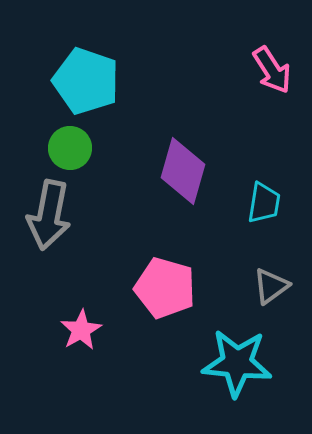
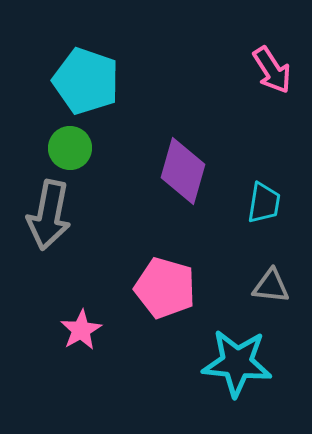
gray triangle: rotated 42 degrees clockwise
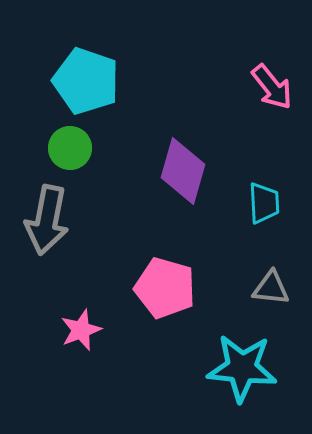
pink arrow: moved 17 px down; rotated 6 degrees counterclockwise
cyan trapezoid: rotated 12 degrees counterclockwise
gray arrow: moved 2 px left, 5 px down
gray triangle: moved 2 px down
pink star: rotated 9 degrees clockwise
cyan star: moved 5 px right, 5 px down
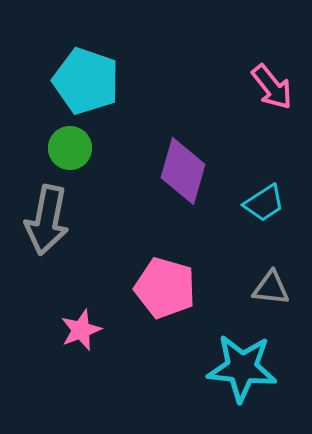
cyan trapezoid: rotated 60 degrees clockwise
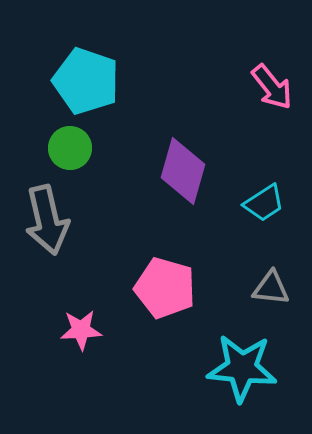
gray arrow: rotated 24 degrees counterclockwise
pink star: rotated 18 degrees clockwise
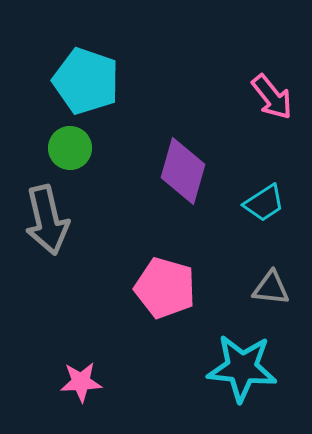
pink arrow: moved 10 px down
pink star: moved 52 px down
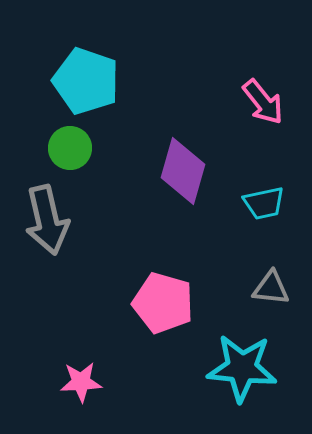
pink arrow: moved 9 px left, 5 px down
cyan trapezoid: rotated 21 degrees clockwise
pink pentagon: moved 2 px left, 15 px down
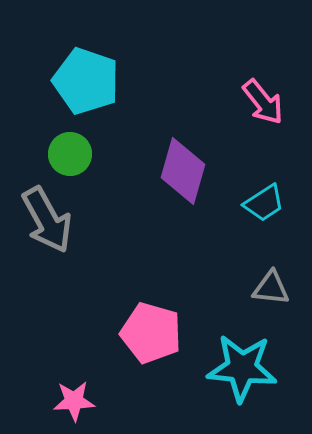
green circle: moved 6 px down
cyan trapezoid: rotated 21 degrees counterclockwise
gray arrow: rotated 16 degrees counterclockwise
pink pentagon: moved 12 px left, 30 px down
pink star: moved 7 px left, 19 px down
